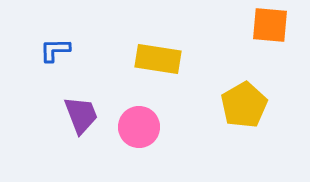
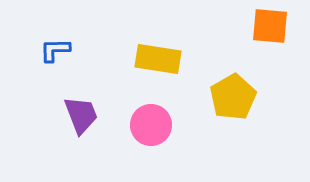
orange square: moved 1 px down
yellow pentagon: moved 11 px left, 8 px up
pink circle: moved 12 px right, 2 px up
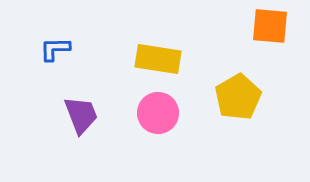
blue L-shape: moved 1 px up
yellow pentagon: moved 5 px right
pink circle: moved 7 px right, 12 px up
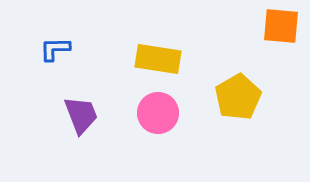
orange square: moved 11 px right
